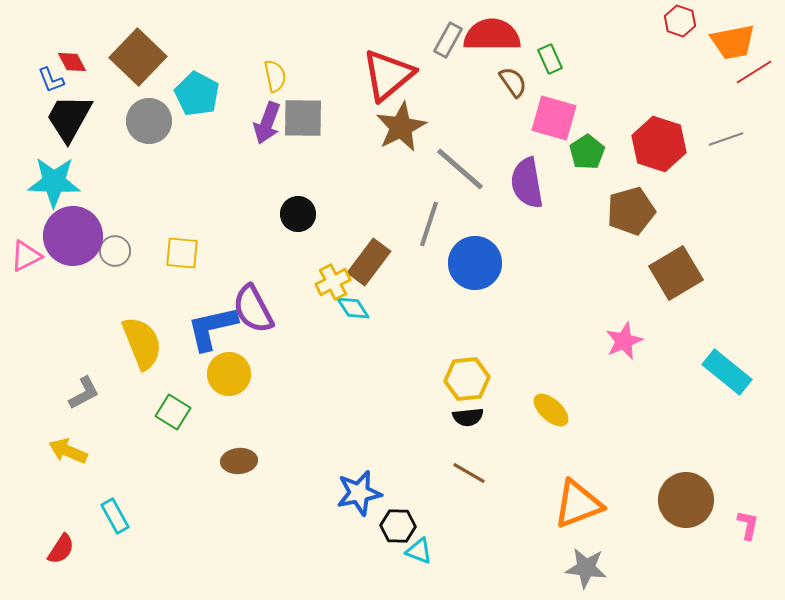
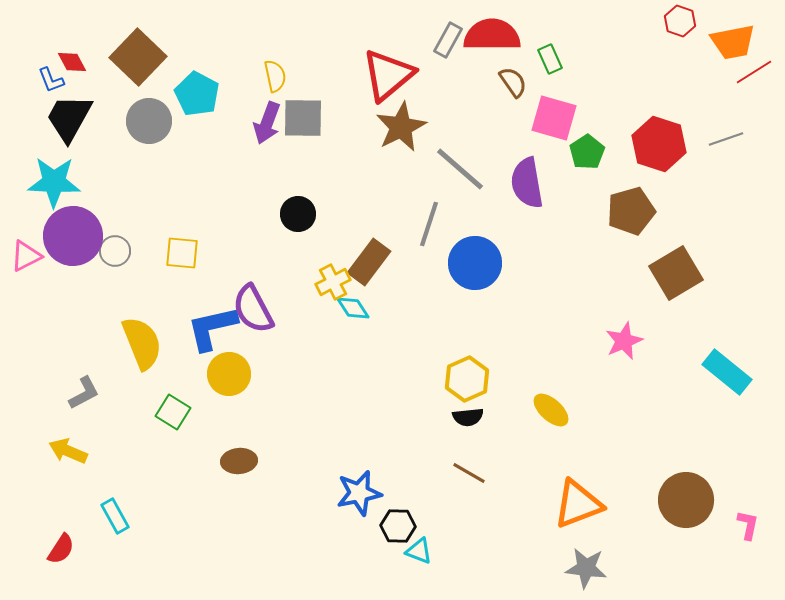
yellow hexagon at (467, 379): rotated 18 degrees counterclockwise
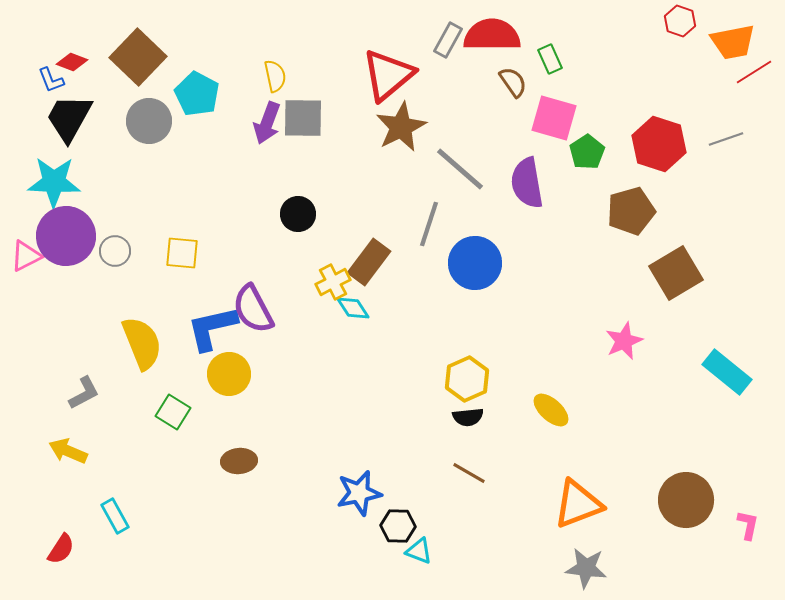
red diamond at (72, 62): rotated 40 degrees counterclockwise
purple circle at (73, 236): moved 7 px left
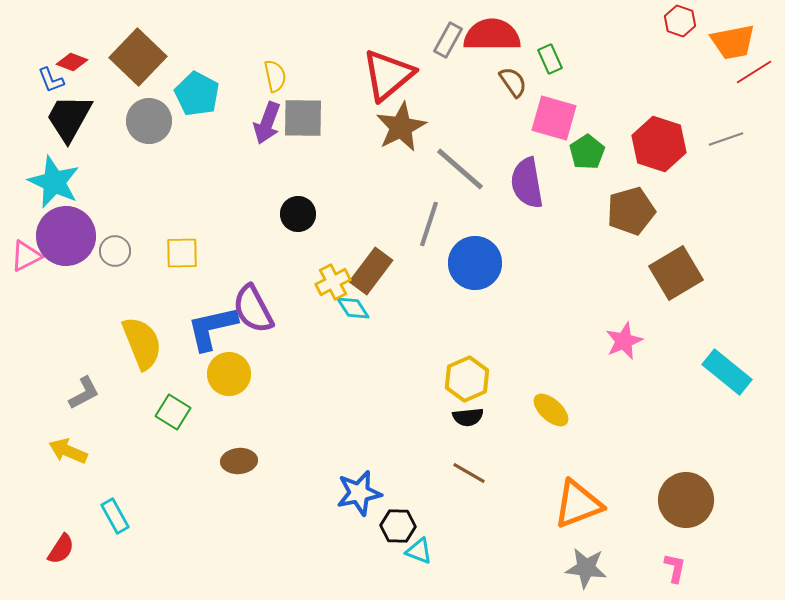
cyan star at (54, 182): rotated 22 degrees clockwise
yellow square at (182, 253): rotated 6 degrees counterclockwise
brown rectangle at (369, 262): moved 2 px right, 9 px down
pink L-shape at (748, 525): moved 73 px left, 43 px down
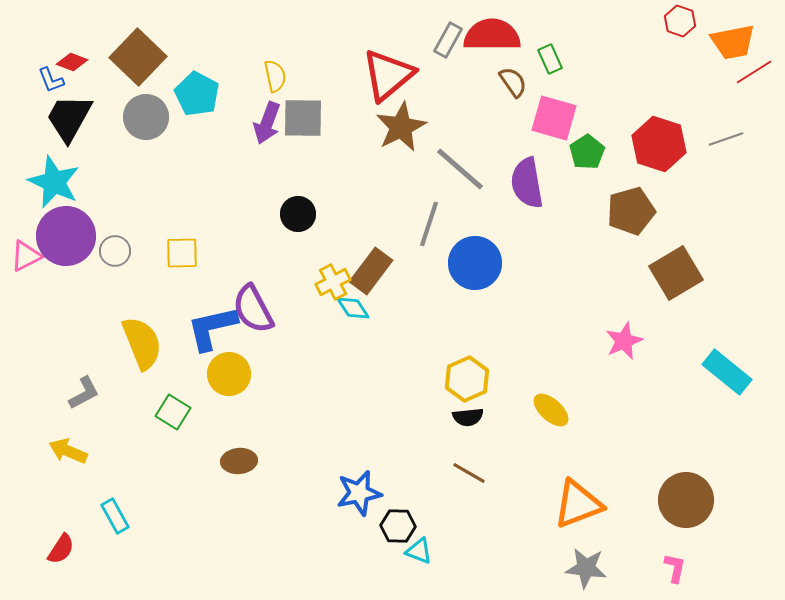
gray circle at (149, 121): moved 3 px left, 4 px up
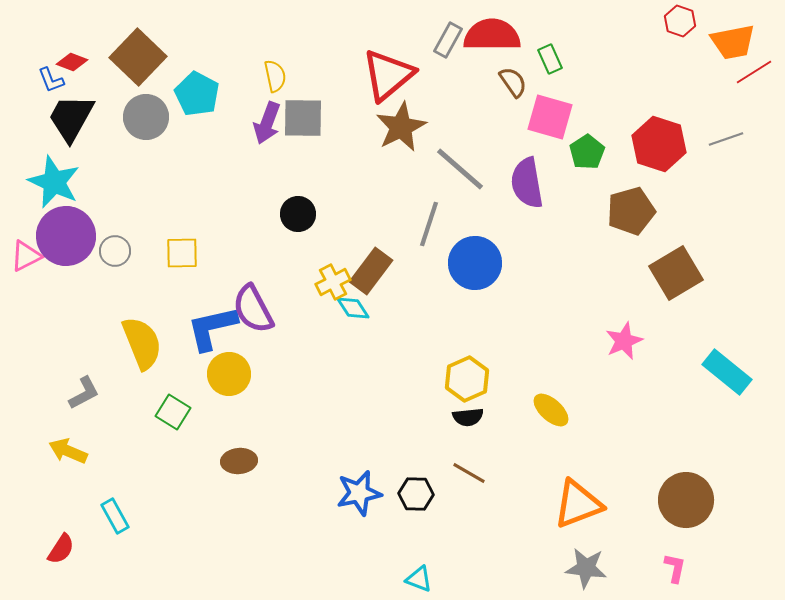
black trapezoid at (69, 118): moved 2 px right
pink square at (554, 118): moved 4 px left, 1 px up
black hexagon at (398, 526): moved 18 px right, 32 px up
cyan triangle at (419, 551): moved 28 px down
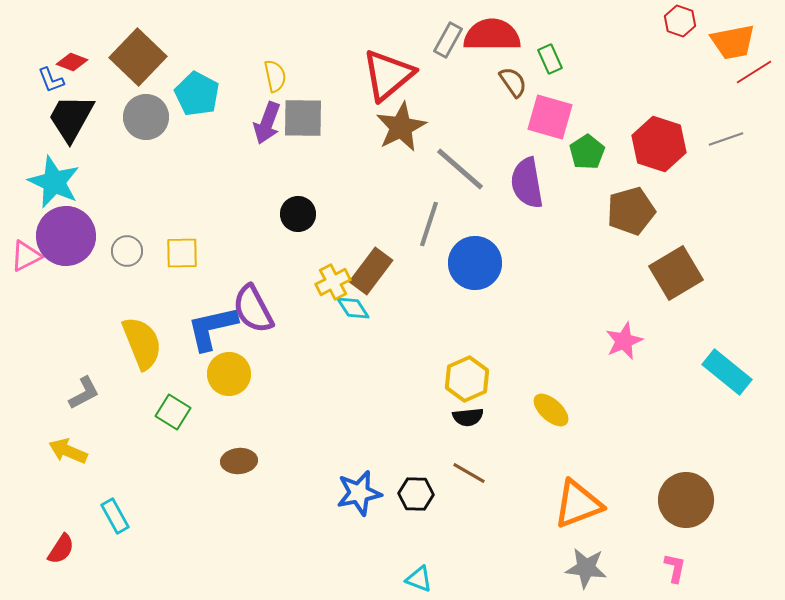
gray circle at (115, 251): moved 12 px right
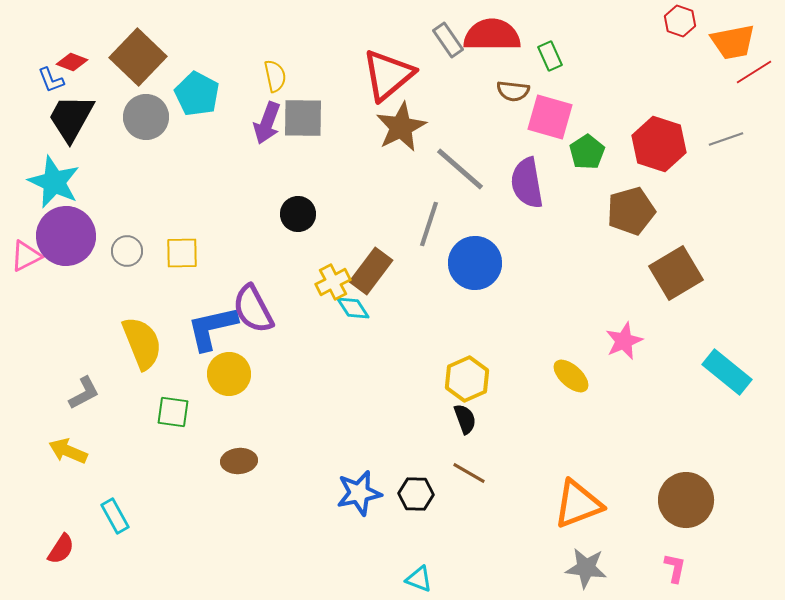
gray rectangle at (448, 40): rotated 64 degrees counterclockwise
green rectangle at (550, 59): moved 3 px up
brown semicircle at (513, 82): moved 9 px down; rotated 132 degrees clockwise
yellow ellipse at (551, 410): moved 20 px right, 34 px up
green square at (173, 412): rotated 24 degrees counterclockwise
black semicircle at (468, 417): moved 3 px left, 2 px down; rotated 104 degrees counterclockwise
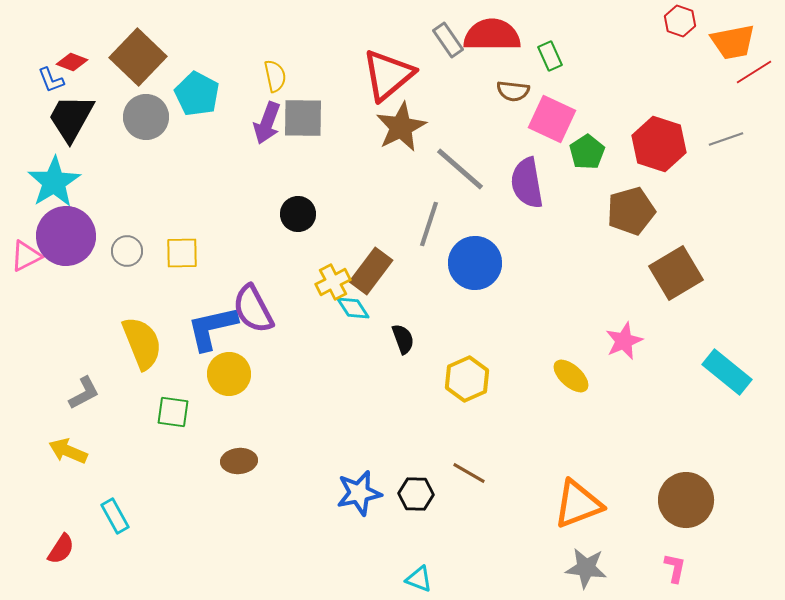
pink square at (550, 117): moved 2 px right, 2 px down; rotated 9 degrees clockwise
cyan star at (54, 182): rotated 16 degrees clockwise
black semicircle at (465, 419): moved 62 px left, 80 px up
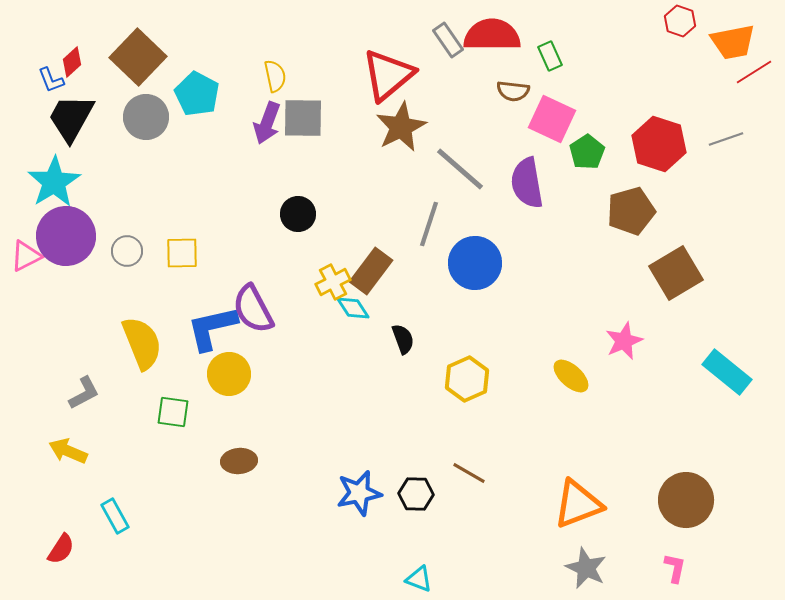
red diamond at (72, 62): rotated 64 degrees counterclockwise
gray star at (586, 568): rotated 18 degrees clockwise
